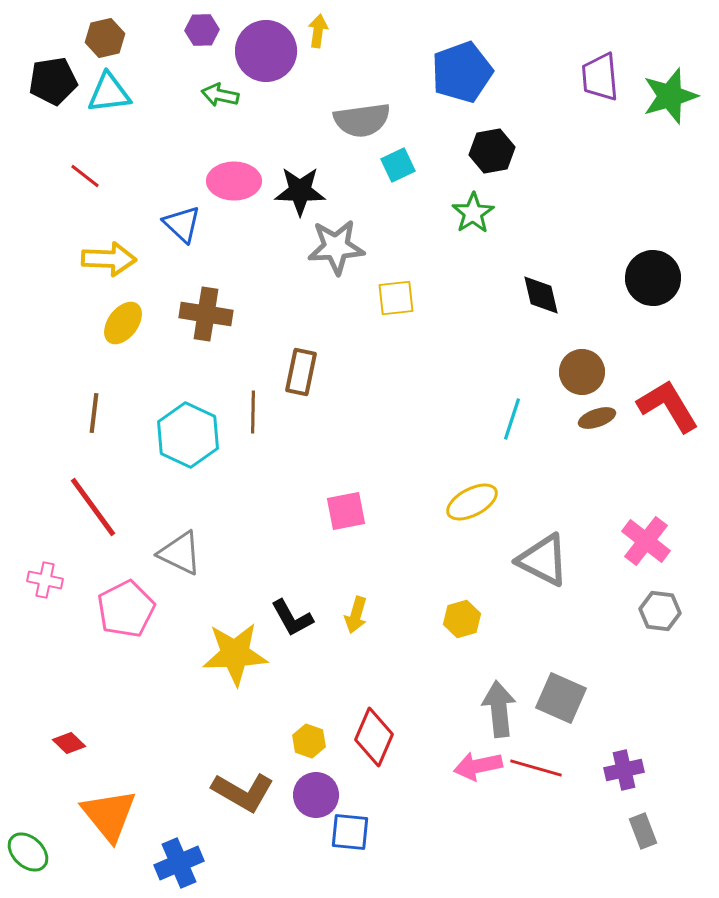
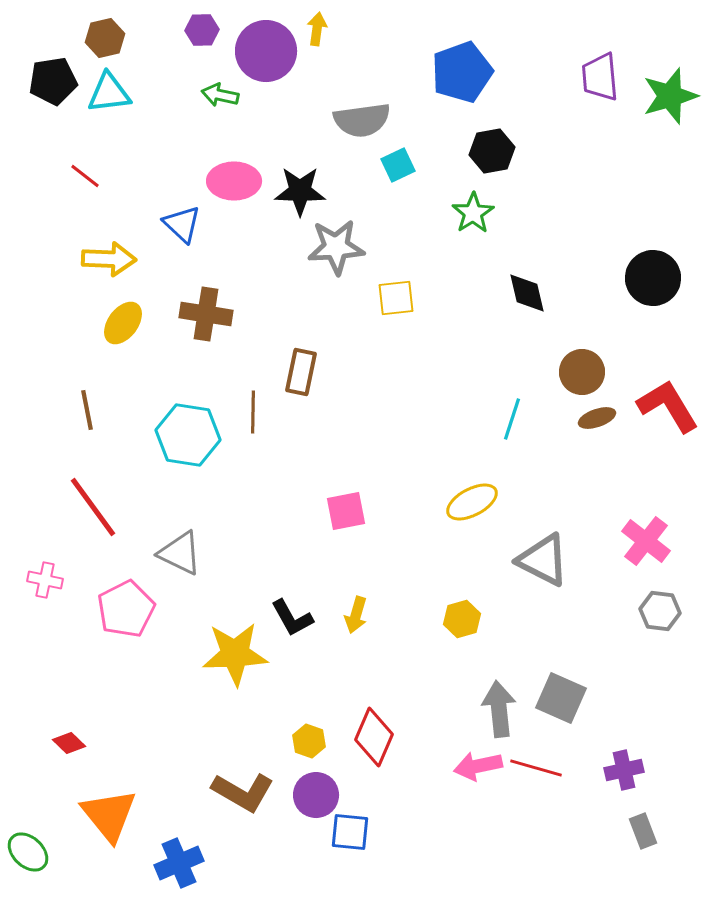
yellow arrow at (318, 31): moved 1 px left, 2 px up
black diamond at (541, 295): moved 14 px left, 2 px up
brown line at (94, 413): moved 7 px left, 3 px up; rotated 18 degrees counterclockwise
cyan hexagon at (188, 435): rotated 16 degrees counterclockwise
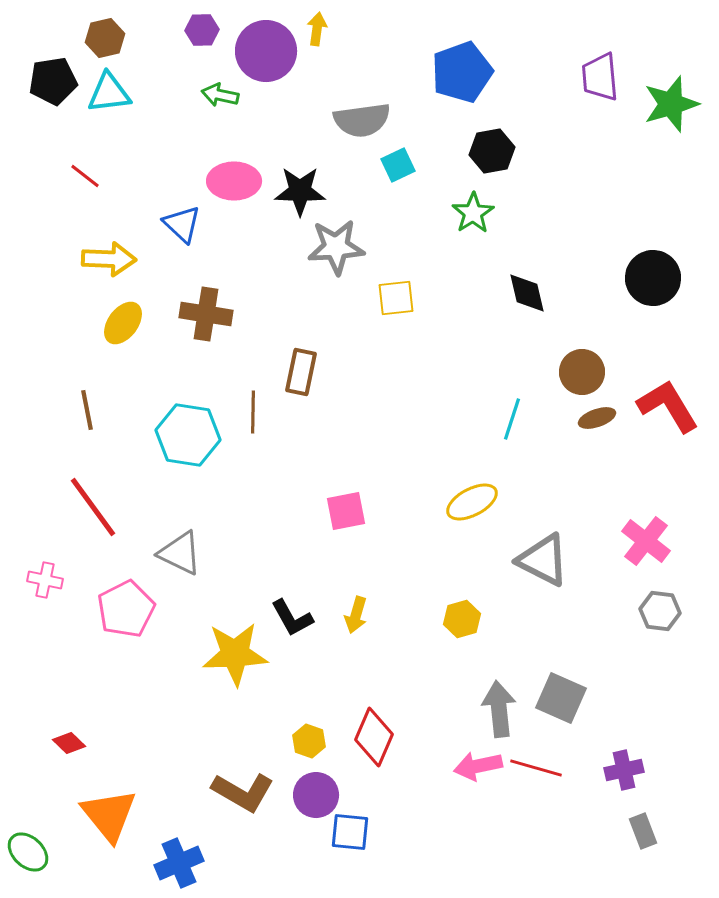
green star at (670, 96): moved 1 px right, 8 px down
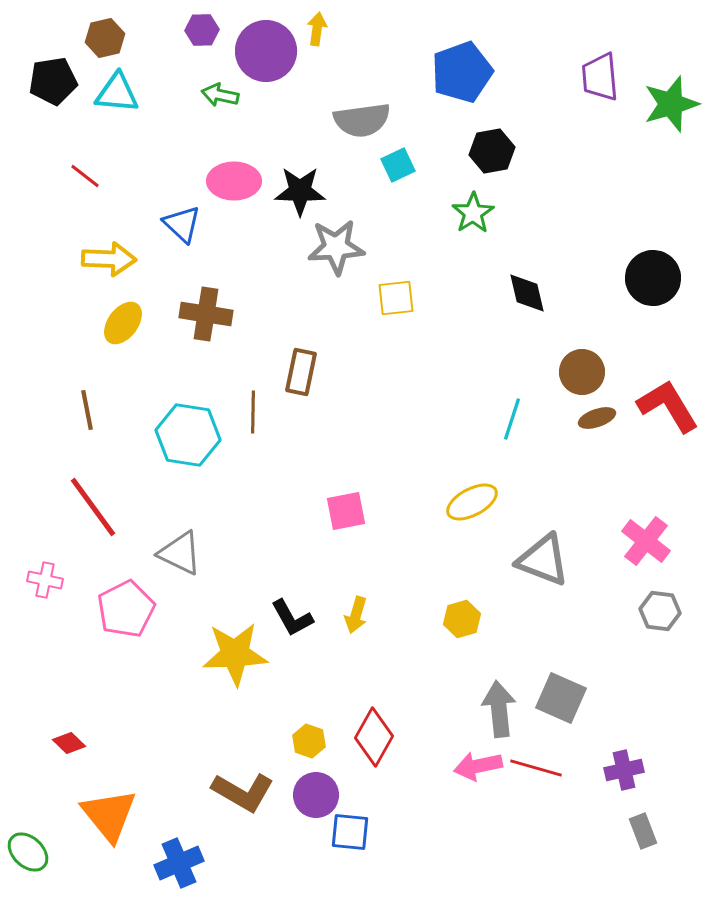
cyan triangle at (109, 93): moved 8 px right; rotated 12 degrees clockwise
gray triangle at (543, 560): rotated 6 degrees counterclockwise
red diamond at (374, 737): rotated 6 degrees clockwise
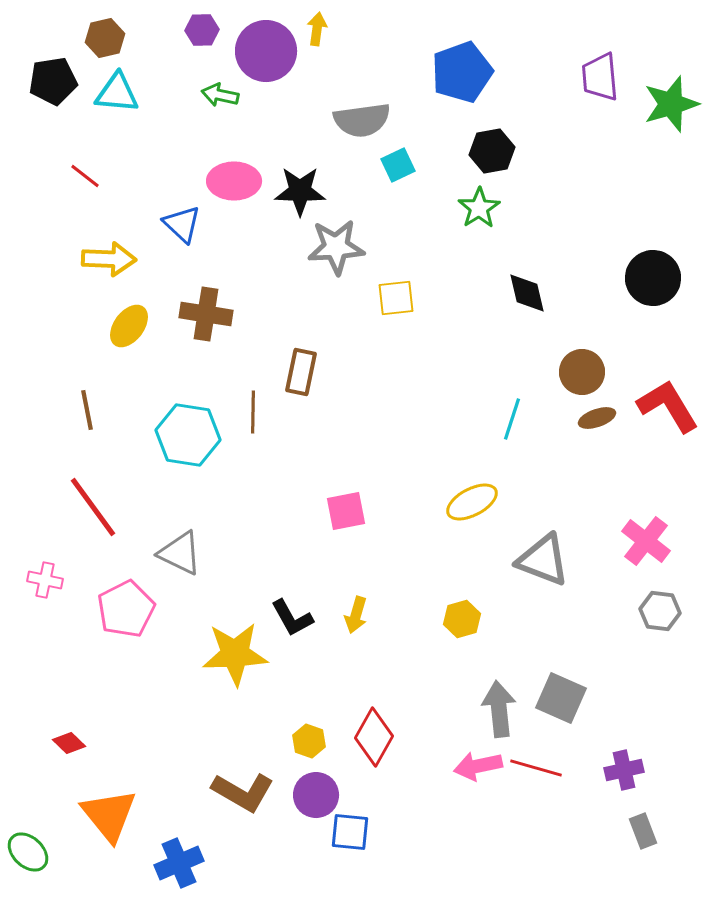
green star at (473, 213): moved 6 px right, 5 px up
yellow ellipse at (123, 323): moved 6 px right, 3 px down
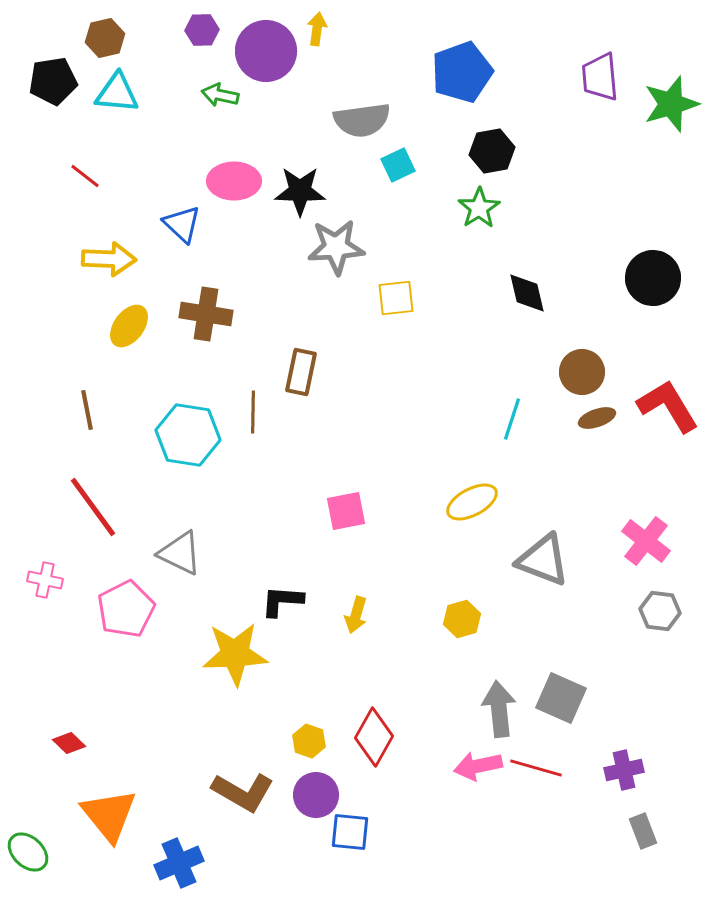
black L-shape at (292, 618): moved 10 px left, 17 px up; rotated 123 degrees clockwise
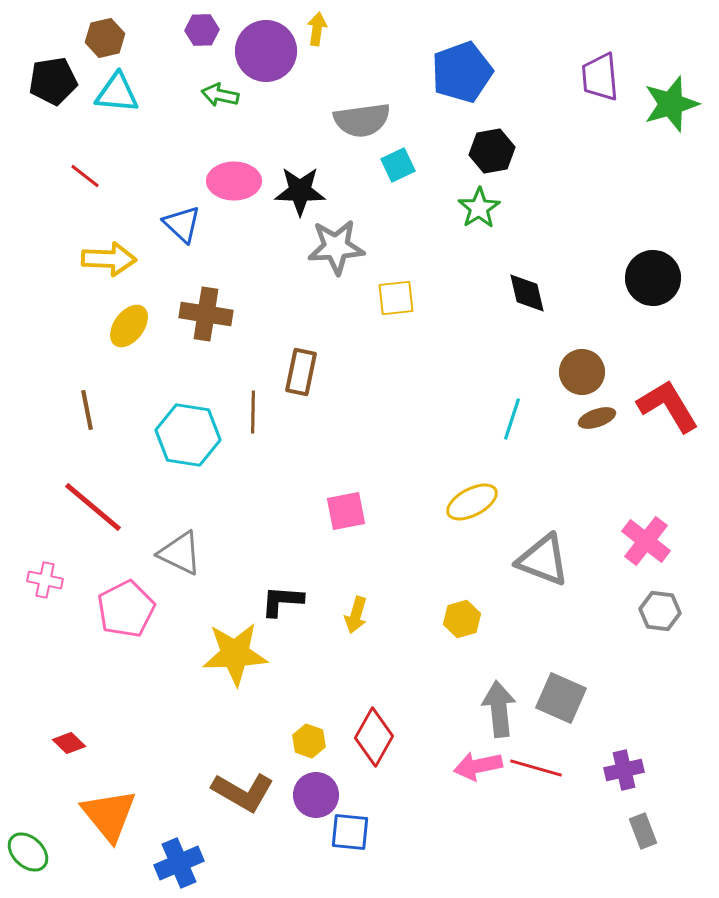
red line at (93, 507): rotated 14 degrees counterclockwise
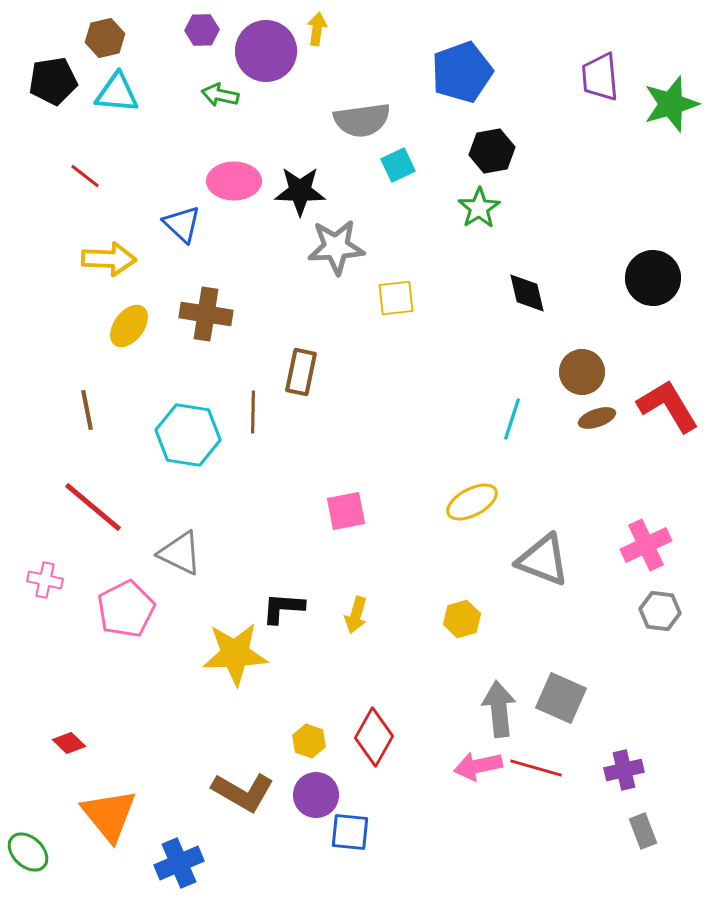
pink cross at (646, 541): moved 4 px down; rotated 27 degrees clockwise
black L-shape at (282, 601): moved 1 px right, 7 px down
